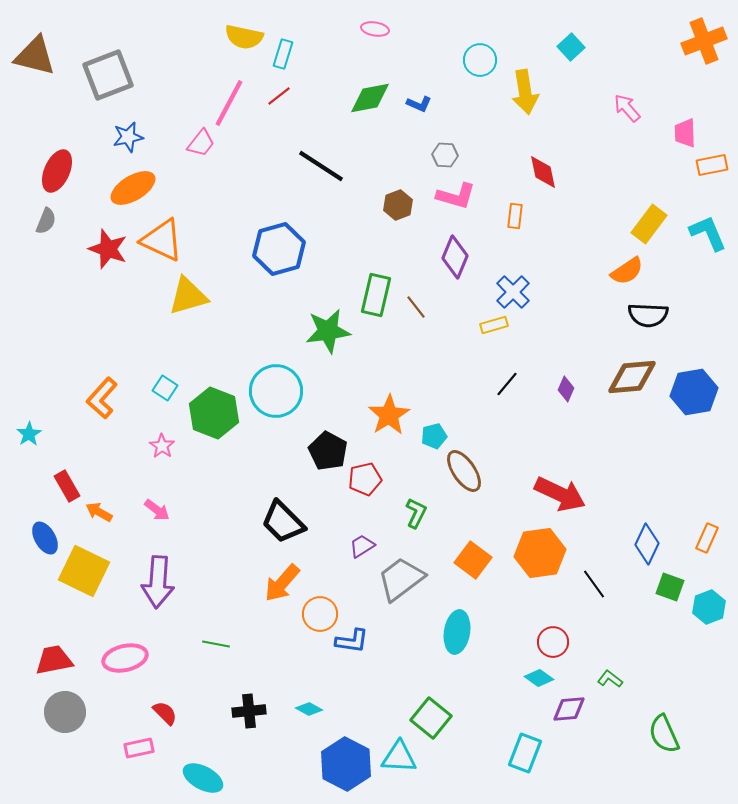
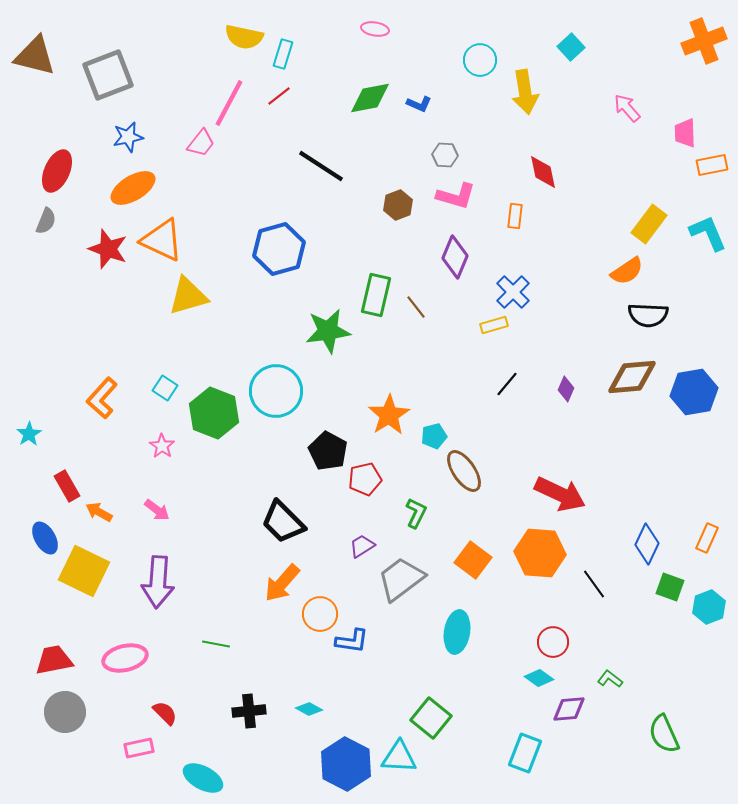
orange hexagon at (540, 553): rotated 12 degrees clockwise
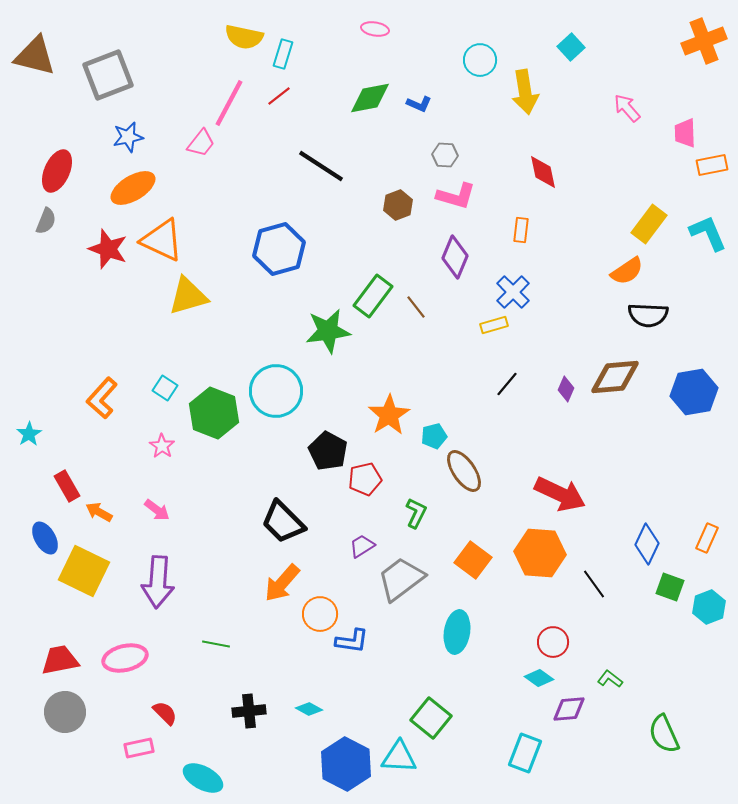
orange rectangle at (515, 216): moved 6 px right, 14 px down
green rectangle at (376, 295): moved 3 px left, 1 px down; rotated 24 degrees clockwise
brown diamond at (632, 377): moved 17 px left
red trapezoid at (54, 660): moved 6 px right
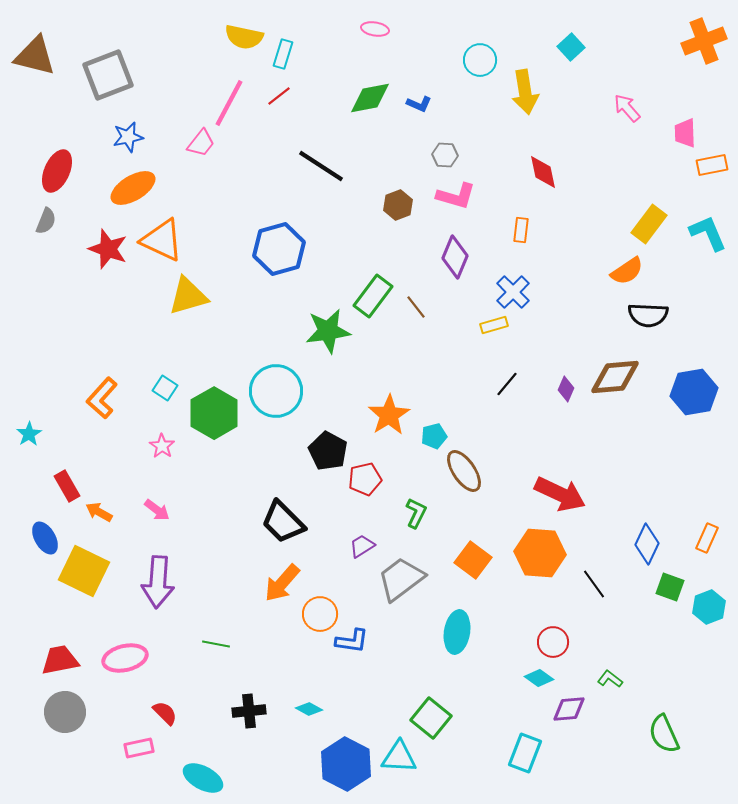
green hexagon at (214, 413): rotated 9 degrees clockwise
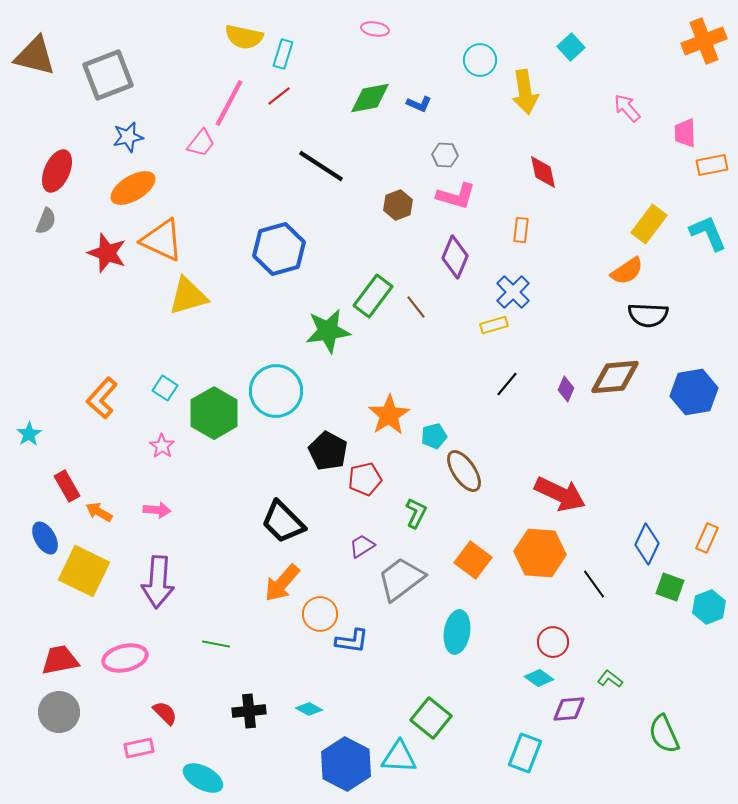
red star at (108, 249): moved 1 px left, 4 px down
pink arrow at (157, 510): rotated 32 degrees counterclockwise
gray circle at (65, 712): moved 6 px left
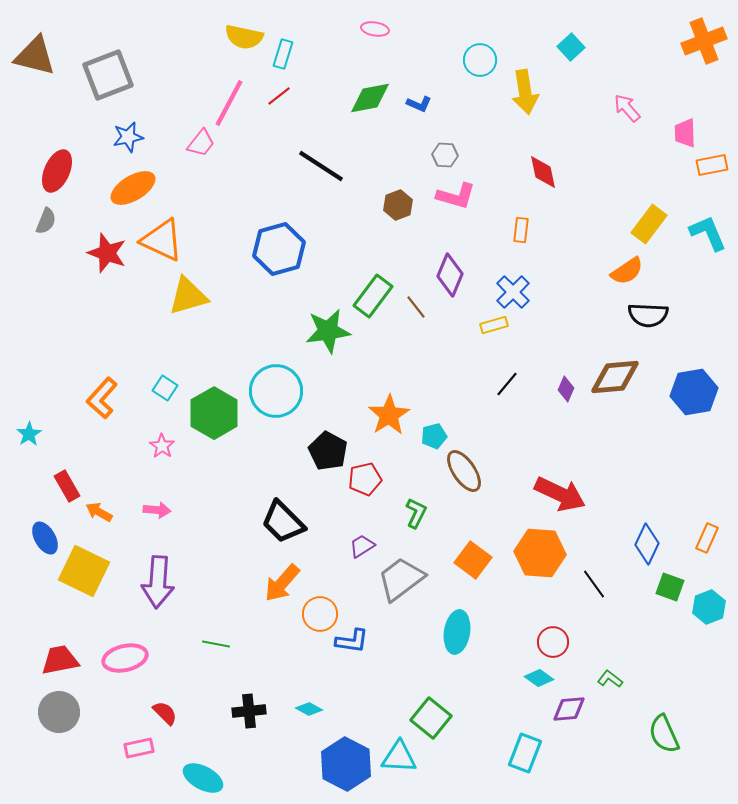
purple diamond at (455, 257): moved 5 px left, 18 px down
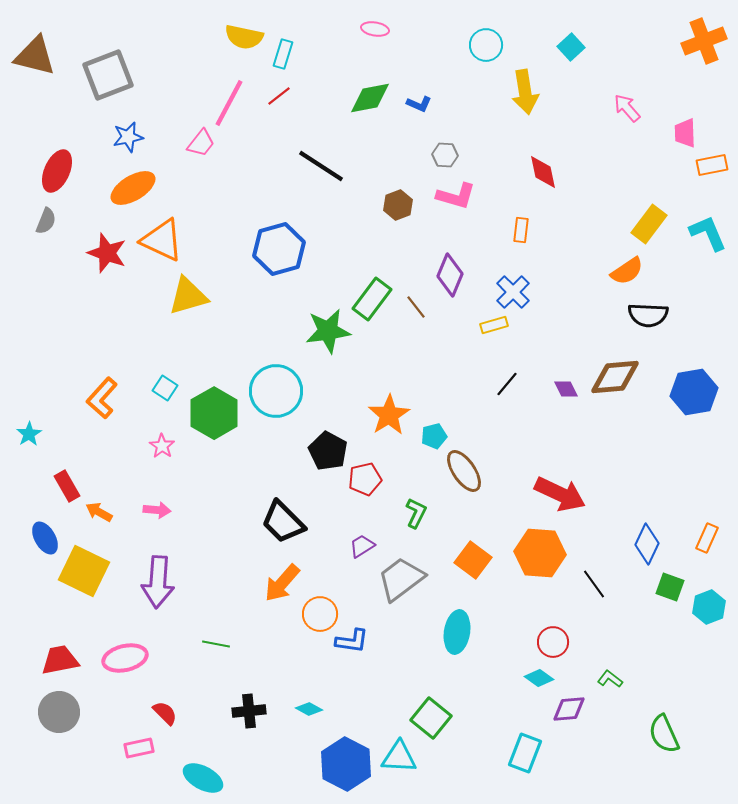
cyan circle at (480, 60): moved 6 px right, 15 px up
green rectangle at (373, 296): moved 1 px left, 3 px down
purple diamond at (566, 389): rotated 50 degrees counterclockwise
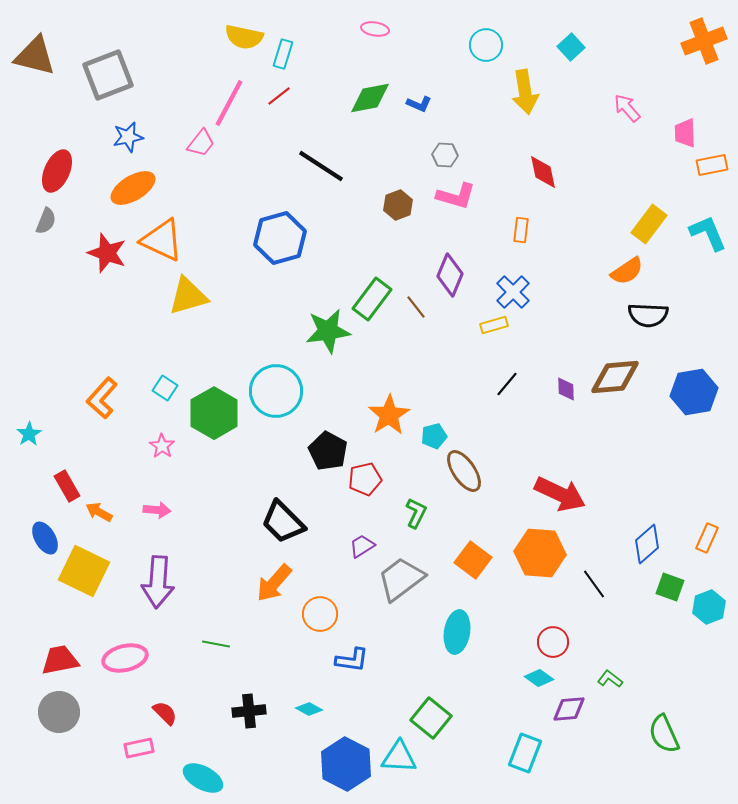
blue hexagon at (279, 249): moved 1 px right, 11 px up
purple diamond at (566, 389): rotated 25 degrees clockwise
blue diamond at (647, 544): rotated 24 degrees clockwise
orange arrow at (282, 583): moved 8 px left
blue L-shape at (352, 641): moved 19 px down
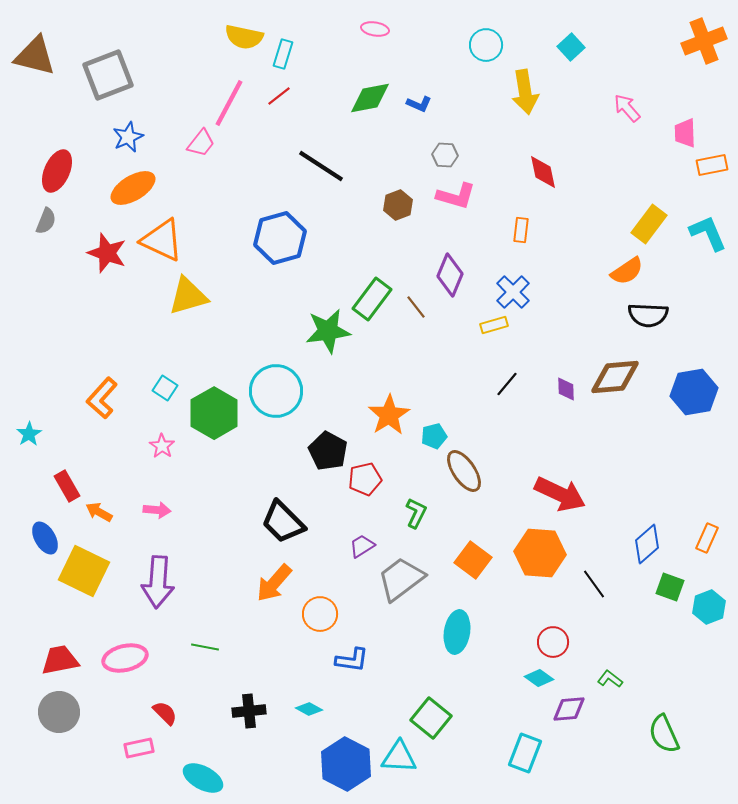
blue star at (128, 137): rotated 12 degrees counterclockwise
green line at (216, 644): moved 11 px left, 3 px down
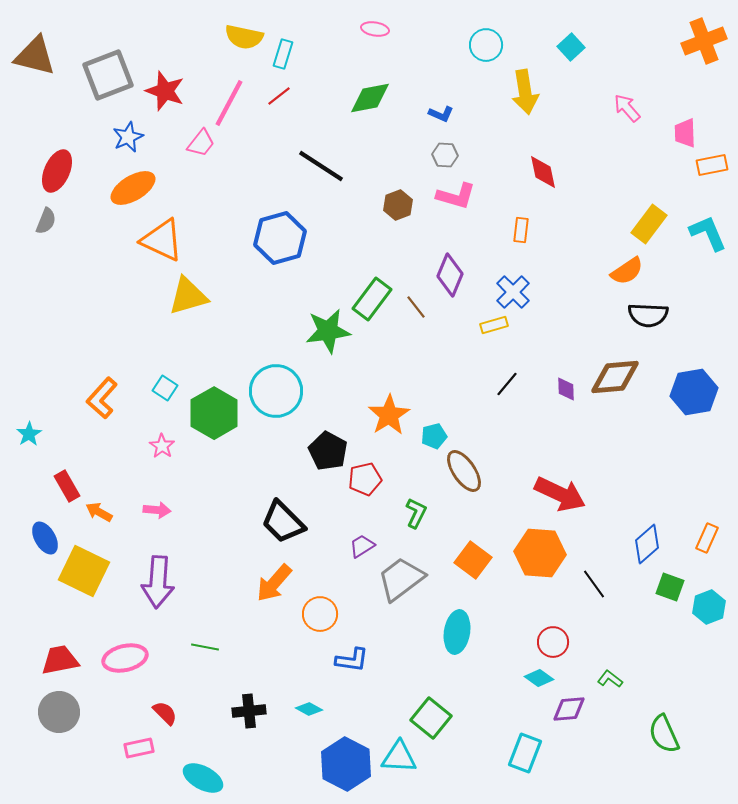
blue L-shape at (419, 104): moved 22 px right, 10 px down
red star at (107, 253): moved 58 px right, 162 px up
